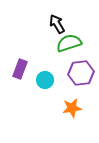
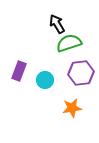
purple rectangle: moved 1 px left, 2 px down
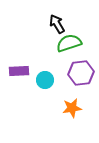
purple rectangle: rotated 66 degrees clockwise
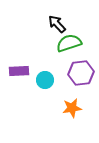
black arrow: rotated 12 degrees counterclockwise
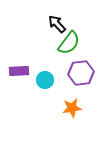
green semicircle: rotated 145 degrees clockwise
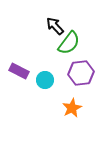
black arrow: moved 2 px left, 2 px down
purple rectangle: rotated 30 degrees clockwise
orange star: rotated 18 degrees counterclockwise
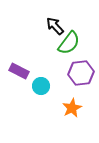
cyan circle: moved 4 px left, 6 px down
